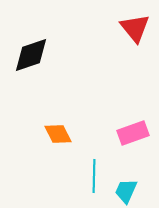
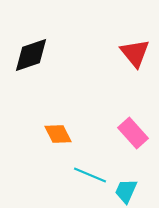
red triangle: moved 25 px down
pink rectangle: rotated 68 degrees clockwise
cyan line: moved 4 px left, 1 px up; rotated 68 degrees counterclockwise
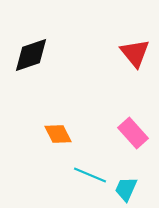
cyan trapezoid: moved 2 px up
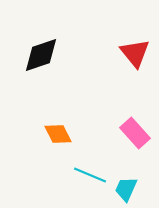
black diamond: moved 10 px right
pink rectangle: moved 2 px right
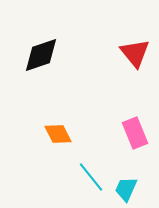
pink rectangle: rotated 20 degrees clockwise
cyan line: moved 1 px right, 2 px down; rotated 28 degrees clockwise
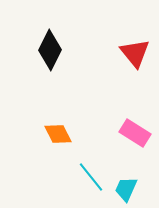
black diamond: moved 9 px right, 5 px up; rotated 45 degrees counterclockwise
pink rectangle: rotated 36 degrees counterclockwise
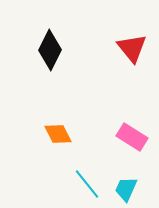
red triangle: moved 3 px left, 5 px up
pink rectangle: moved 3 px left, 4 px down
cyan line: moved 4 px left, 7 px down
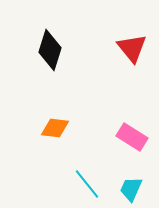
black diamond: rotated 9 degrees counterclockwise
orange diamond: moved 3 px left, 6 px up; rotated 56 degrees counterclockwise
cyan trapezoid: moved 5 px right
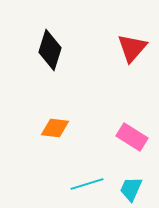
red triangle: rotated 20 degrees clockwise
cyan line: rotated 68 degrees counterclockwise
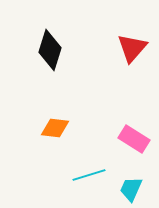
pink rectangle: moved 2 px right, 2 px down
cyan line: moved 2 px right, 9 px up
